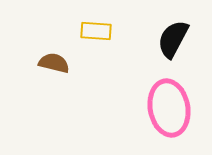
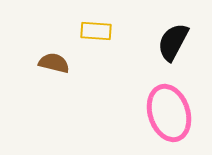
black semicircle: moved 3 px down
pink ellipse: moved 5 px down; rotated 8 degrees counterclockwise
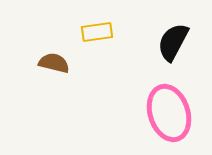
yellow rectangle: moved 1 px right, 1 px down; rotated 12 degrees counterclockwise
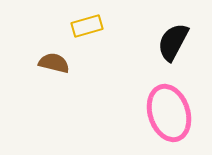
yellow rectangle: moved 10 px left, 6 px up; rotated 8 degrees counterclockwise
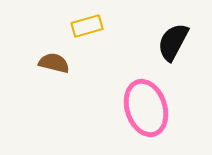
pink ellipse: moved 23 px left, 5 px up
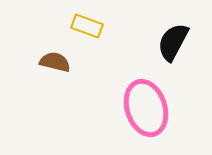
yellow rectangle: rotated 36 degrees clockwise
brown semicircle: moved 1 px right, 1 px up
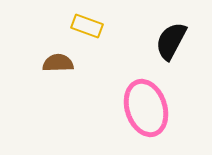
black semicircle: moved 2 px left, 1 px up
brown semicircle: moved 3 px right, 1 px down; rotated 16 degrees counterclockwise
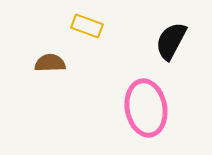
brown semicircle: moved 8 px left
pink ellipse: rotated 8 degrees clockwise
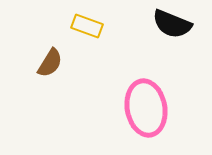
black semicircle: moved 1 px right, 17 px up; rotated 96 degrees counterclockwise
brown semicircle: rotated 124 degrees clockwise
